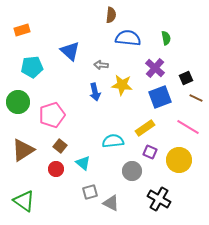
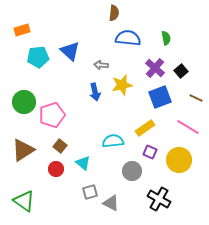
brown semicircle: moved 3 px right, 2 px up
cyan pentagon: moved 6 px right, 10 px up
black square: moved 5 px left, 7 px up; rotated 16 degrees counterclockwise
yellow star: rotated 20 degrees counterclockwise
green circle: moved 6 px right
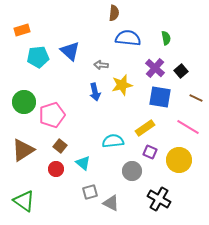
blue square: rotated 30 degrees clockwise
